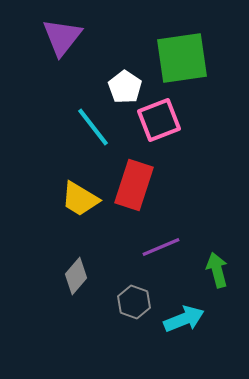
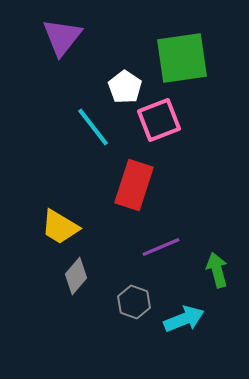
yellow trapezoid: moved 20 px left, 28 px down
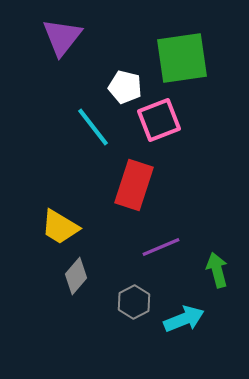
white pentagon: rotated 20 degrees counterclockwise
gray hexagon: rotated 12 degrees clockwise
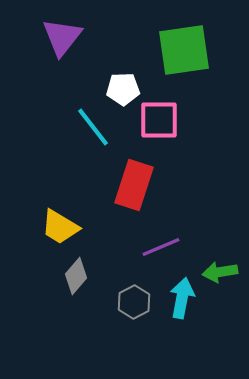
green square: moved 2 px right, 8 px up
white pentagon: moved 2 px left, 2 px down; rotated 16 degrees counterclockwise
pink square: rotated 21 degrees clockwise
green arrow: moved 3 px right, 2 px down; rotated 84 degrees counterclockwise
cyan arrow: moved 2 px left, 21 px up; rotated 57 degrees counterclockwise
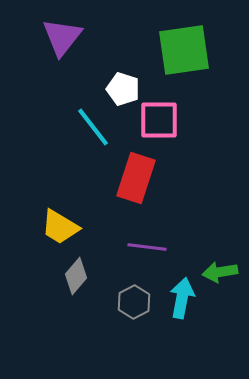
white pentagon: rotated 20 degrees clockwise
red rectangle: moved 2 px right, 7 px up
purple line: moved 14 px left; rotated 30 degrees clockwise
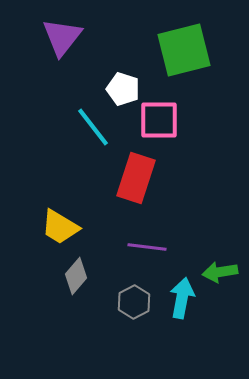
green square: rotated 6 degrees counterclockwise
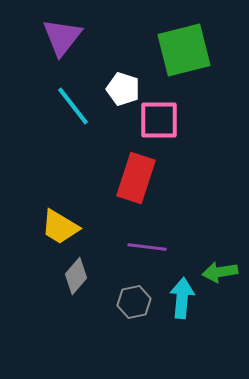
cyan line: moved 20 px left, 21 px up
cyan arrow: rotated 6 degrees counterclockwise
gray hexagon: rotated 16 degrees clockwise
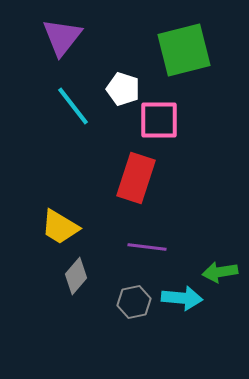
cyan arrow: rotated 90 degrees clockwise
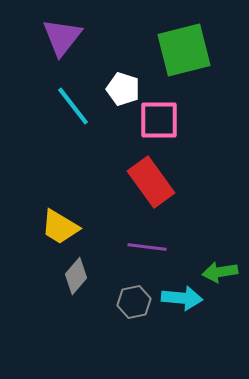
red rectangle: moved 15 px right, 4 px down; rotated 54 degrees counterclockwise
